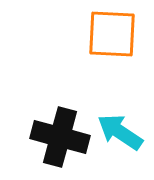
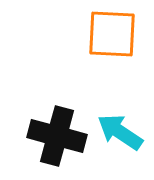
black cross: moved 3 px left, 1 px up
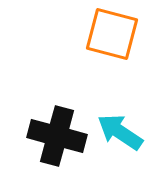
orange square: rotated 12 degrees clockwise
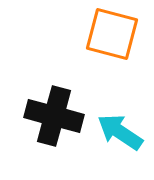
black cross: moved 3 px left, 20 px up
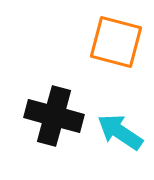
orange square: moved 4 px right, 8 px down
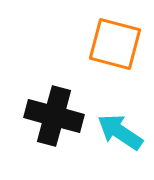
orange square: moved 1 px left, 2 px down
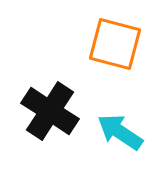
black cross: moved 4 px left, 5 px up; rotated 18 degrees clockwise
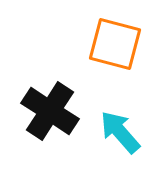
cyan arrow: rotated 15 degrees clockwise
